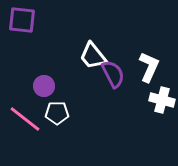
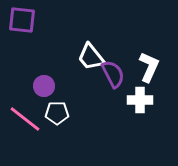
white trapezoid: moved 2 px left, 1 px down
white cross: moved 22 px left; rotated 15 degrees counterclockwise
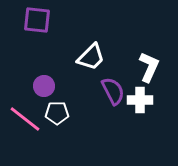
purple square: moved 15 px right
white trapezoid: rotated 96 degrees counterclockwise
purple semicircle: moved 17 px down
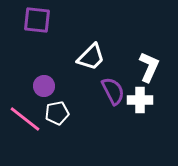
white pentagon: rotated 10 degrees counterclockwise
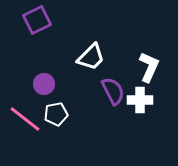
purple square: rotated 32 degrees counterclockwise
purple circle: moved 2 px up
white pentagon: moved 1 px left, 1 px down
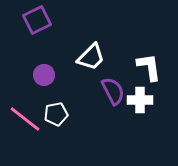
white L-shape: rotated 32 degrees counterclockwise
purple circle: moved 9 px up
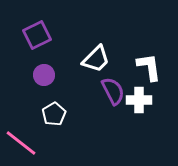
purple square: moved 15 px down
white trapezoid: moved 5 px right, 2 px down
white cross: moved 1 px left
white pentagon: moved 2 px left; rotated 20 degrees counterclockwise
pink line: moved 4 px left, 24 px down
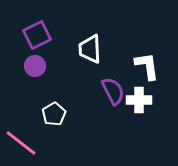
white trapezoid: moved 6 px left, 10 px up; rotated 132 degrees clockwise
white L-shape: moved 2 px left, 1 px up
purple circle: moved 9 px left, 9 px up
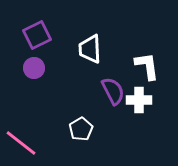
purple circle: moved 1 px left, 2 px down
white pentagon: moved 27 px right, 15 px down
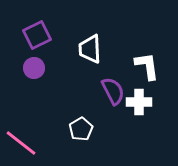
white cross: moved 2 px down
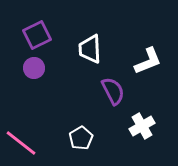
white L-shape: moved 1 px right, 5 px up; rotated 76 degrees clockwise
white cross: moved 3 px right, 24 px down; rotated 30 degrees counterclockwise
white pentagon: moved 9 px down
